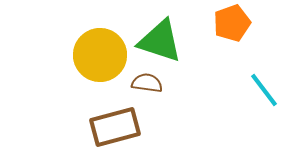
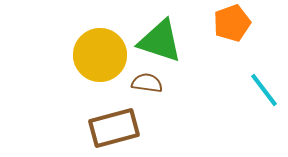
brown rectangle: moved 1 px left, 1 px down
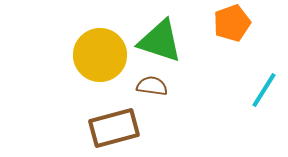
brown semicircle: moved 5 px right, 3 px down
cyan line: rotated 69 degrees clockwise
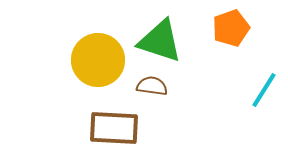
orange pentagon: moved 1 px left, 5 px down
yellow circle: moved 2 px left, 5 px down
brown rectangle: rotated 18 degrees clockwise
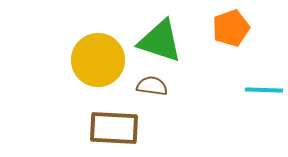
cyan line: rotated 60 degrees clockwise
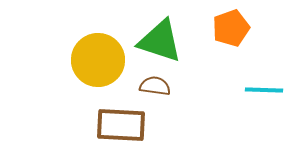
brown semicircle: moved 3 px right
brown rectangle: moved 7 px right, 3 px up
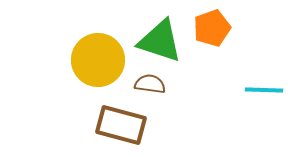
orange pentagon: moved 19 px left
brown semicircle: moved 5 px left, 2 px up
brown rectangle: rotated 12 degrees clockwise
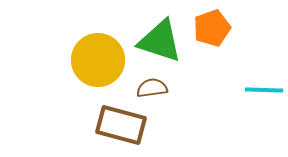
brown semicircle: moved 2 px right, 4 px down; rotated 16 degrees counterclockwise
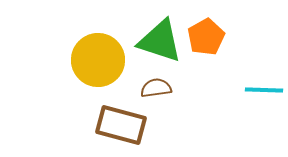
orange pentagon: moved 6 px left, 9 px down; rotated 9 degrees counterclockwise
brown semicircle: moved 4 px right
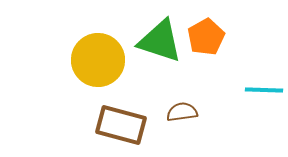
brown semicircle: moved 26 px right, 24 px down
